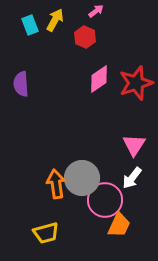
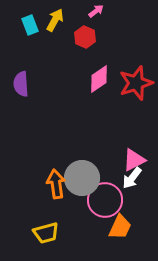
pink triangle: moved 15 px down; rotated 30 degrees clockwise
orange trapezoid: moved 1 px right, 2 px down
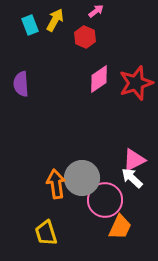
white arrow: rotated 95 degrees clockwise
yellow trapezoid: rotated 88 degrees clockwise
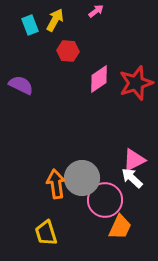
red hexagon: moved 17 px left, 14 px down; rotated 20 degrees counterclockwise
purple semicircle: moved 1 px down; rotated 120 degrees clockwise
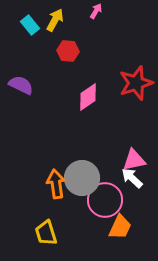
pink arrow: rotated 21 degrees counterclockwise
cyan rectangle: rotated 18 degrees counterclockwise
pink diamond: moved 11 px left, 18 px down
pink triangle: rotated 15 degrees clockwise
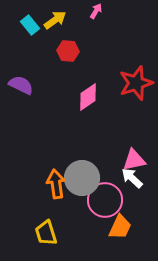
yellow arrow: rotated 25 degrees clockwise
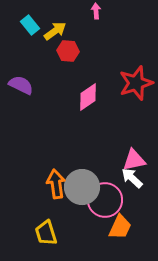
pink arrow: rotated 35 degrees counterclockwise
yellow arrow: moved 11 px down
gray circle: moved 9 px down
